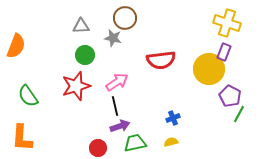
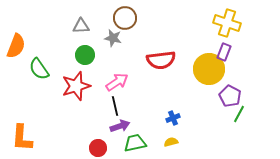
green semicircle: moved 11 px right, 27 px up
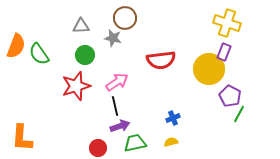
green semicircle: moved 15 px up
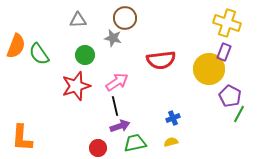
gray triangle: moved 3 px left, 6 px up
